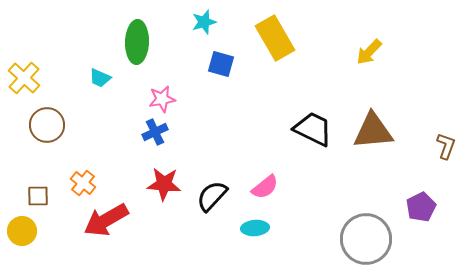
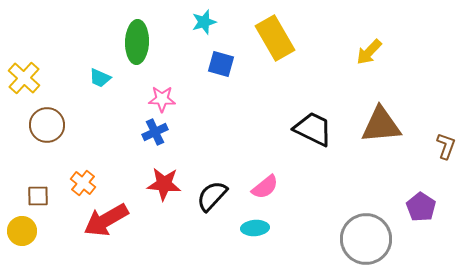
pink star: rotated 12 degrees clockwise
brown triangle: moved 8 px right, 6 px up
purple pentagon: rotated 12 degrees counterclockwise
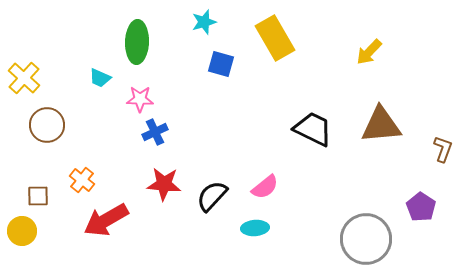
pink star: moved 22 px left
brown L-shape: moved 3 px left, 3 px down
orange cross: moved 1 px left, 3 px up
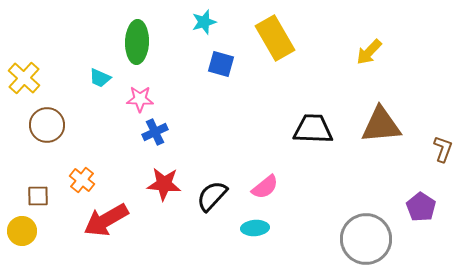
black trapezoid: rotated 24 degrees counterclockwise
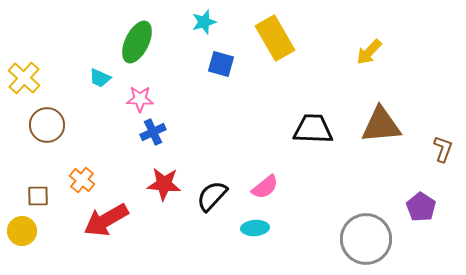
green ellipse: rotated 24 degrees clockwise
blue cross: moved 2 px left
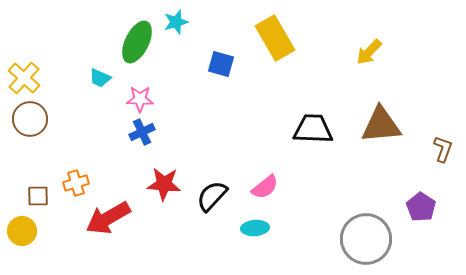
cyan star: moved 28 px left
brown circle: moved 17 px left, 6 px up
blue cross: moved 11 px left
orange cross: moved 6 px left, 3 px down; rotated 35 degrees clockwise
red arrow: moved 2 px right, 2 px up
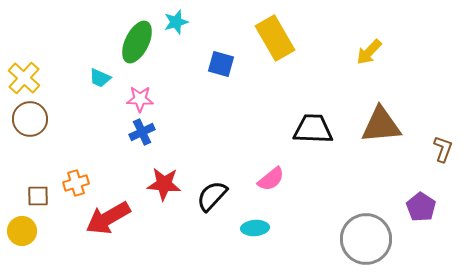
pink semicircle: moved 6 px right, 8 px up
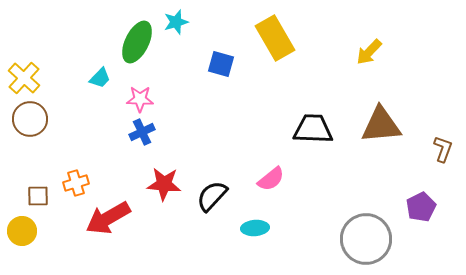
cyan trapezoid: rotated 70 degrees counterclockwise
purple pentagon: rotated 12 degrees clockwise
